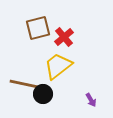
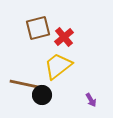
black circle: moved 1 px left, 1 px down
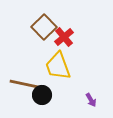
brown square: moved 6 px right, 1 px up; rotated 30 degrees counterclockwise
yellow trapezoid: rotated 72 degrees counterclockwise
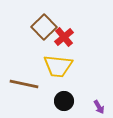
yellow trapezoid: rotated 64 degrees counterclockwise
black circle: moved 22 px right, 6 px down
purple arrow: moved 8 px right, 7 px down
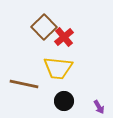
yellow trapezoid: moved 2 px down
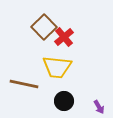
yellow trapezoid: moved 1 px left, 1 px up
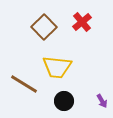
red cross: moved 18 px right, 15 px up
brown line: rotated 20 degrees clockwise
purple arrow: moved 3 px right, 6 px up
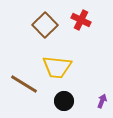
red cross: moved 1 px left, 2 px up; rotated 24 degrees counterclockwise
brown square: moved 1 px right, 2 px up
purple arrow: rotated 128 degrees counterclockwise
